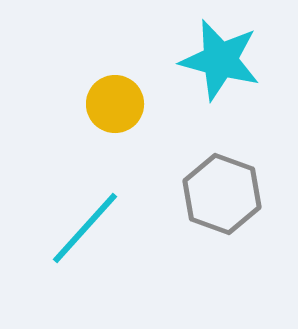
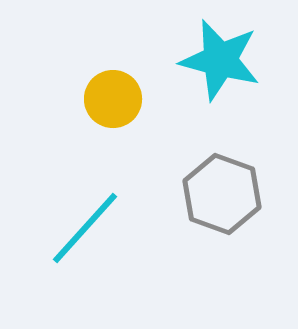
yellow circle: moved 2 px left, 5 px up
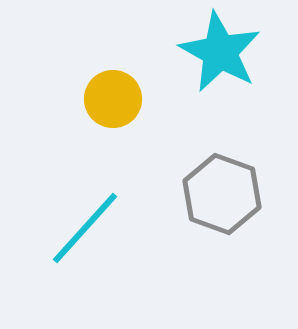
cyan star: moved 8 px up; rotated 14 degrees clockwise
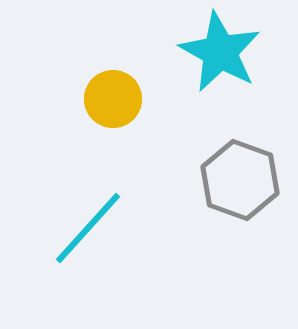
gray hexagon: moved 18 px right, 14 px up
cyan line: moved 3 px right
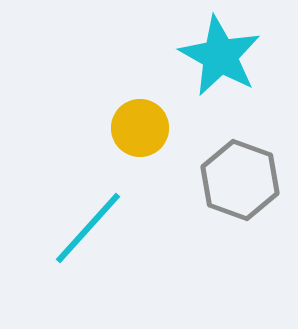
cyan star: moved 4 px down
yellow circle: moved 27 px right, 29 px down
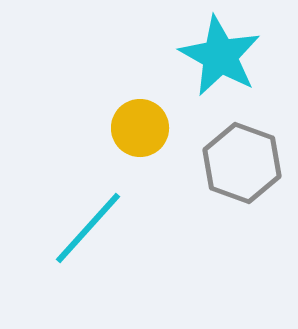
gray hexagon: moved 2 px right, 17 px up
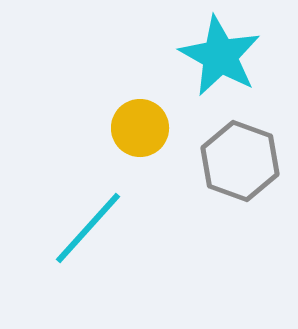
gray hexagon: moved 2 px left, 2 px up
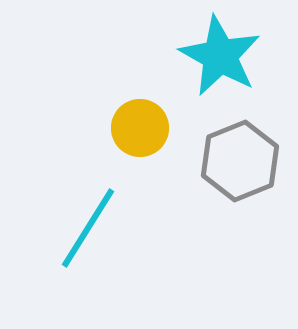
gray hexagon: rotated 18 degrees clockwise
cyan line: rotated 10 degrees counterclockwise
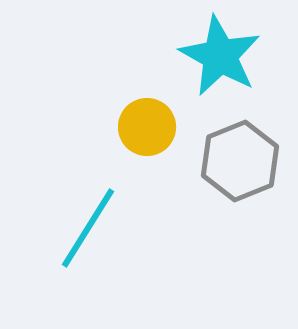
yellow circle: moved 7 px right, 1 px up
